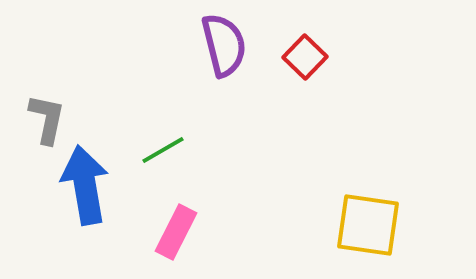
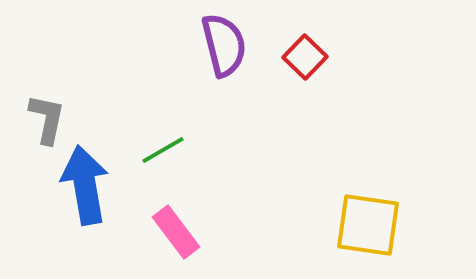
pink rectangle: rotated 64 degrees counterclockwise
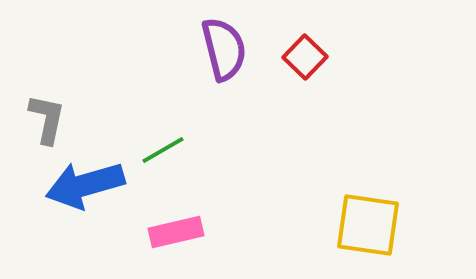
purple semicircle: moved 4 px down
blue arrow: rotated 96 degrees counterclockwise
pink rectangle: rotated 66 degrees counterclockwise
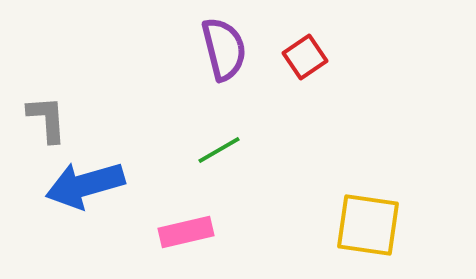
red square: rotated 12 degrees clockwise
gray L-shape: rotated 16 degrees counterclockwise
green line: moved 56 px right
pink rectangle: moved 10 px right
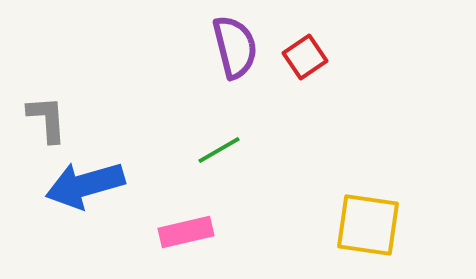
purple semicircle: moved 11 px right, 2 px up
